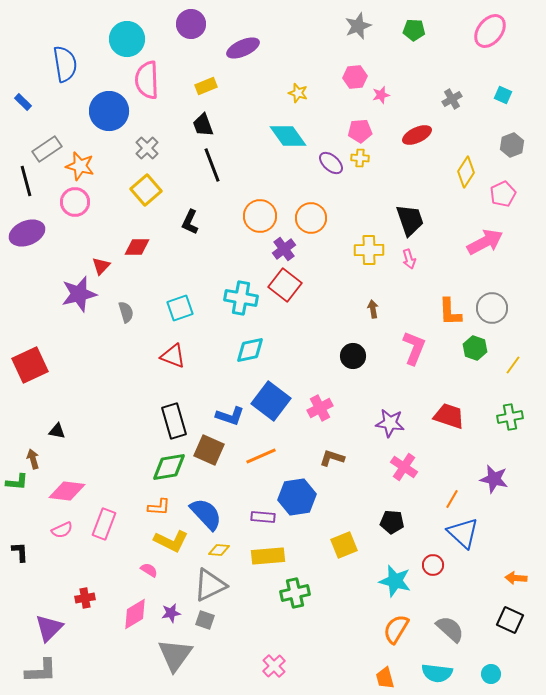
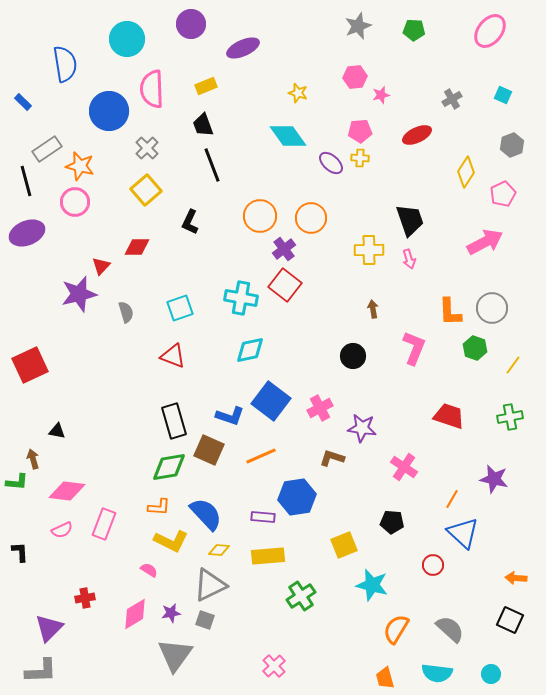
pink semicircle at (147, 80): moved 5 px right, 9 px down
purple star at (390, 423): moved 28 px left, 5 px down
cyan star at (395, 581): moved 23 px left, 4 px down
green cross at (295, 593): moved 6 px right, 3 px down; rotated 20 degrees counterclockwise
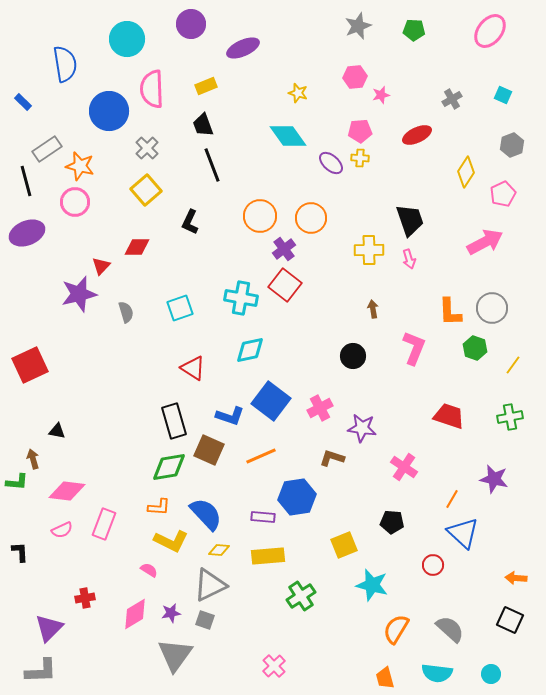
red triangle at (173, 356): moved 20 px right, 12 px down; rotated 12 degrees clockwise
